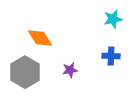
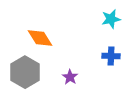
cyan star: moved 2 px left
purple star: moved 7 px down; rotated 28 degrees counterclockwise
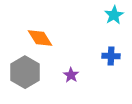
cyan star: moved 3 px right, 4 px up; rotated 18 degrees counterclockwise
purple star: moved 1 px right, 2 px up
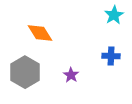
orange diamond: moved 5 px up
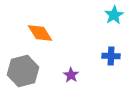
gray hexagon: moved 2 px left, 1 px up; rotated 16 degrees clockwise
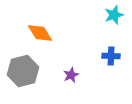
cyan star: rotated 12 degrees clockwise
purple star: rotated 14 degrees clockwise
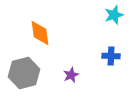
orange diamond: rotated 24 degrees clockwise
gray hexagon: moved 1 px right, 2 px down
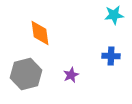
cyan star: rotated 12 degrees clockwise
gray hexagon: moved 2 px right, 1 px down
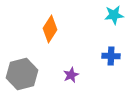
orange diamond: moved 10 px right, 4 px up; rotated 40 degrees clockwise
gray hexagon: moved 4 px left
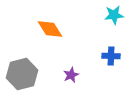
orange diamond: rotated 64 degrees counterclockwise
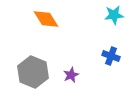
orange diamond: moved 4 px left, 10 px up
blue cross: rotated 18 degrees clockwise
gray hexagon: moved 11 px right, 2 px up; rotated 24 degrees counterclockwise
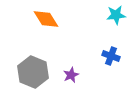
cyan star: moved 2 px right
